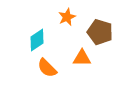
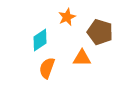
cyan diamond: moved 3 px right
orange semicircle: rotated 65 degrees clockwise
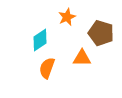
brown pentagon: moved 1 px right, 1 px down
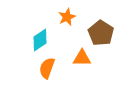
brown pentagon: rotated 15 degrees clockwise
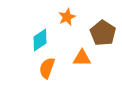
brown pentagon: moved 2 px right
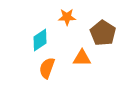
orange star: rotated 24 degrees clockwise
